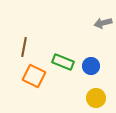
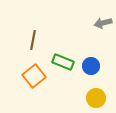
brown line: moved 9 px right, 7 px up
orange square: rotated 25 degrees clockwise
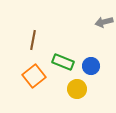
gray arrow: moved 1 px right, 1 px up
yellow circle: moved 19 px left, 9 px up
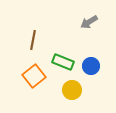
gray arrow: moved 15 px left; rotated 18 degrees counterclockwise
yellow circle: moved 5 px left, 1 px down
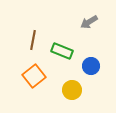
green rectangle: moved 1 px left, 11 px up
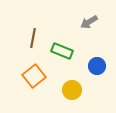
brown line: moved 2 px up
blue circle: moved 6 px right
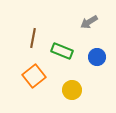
blue circle: moved 9 px up
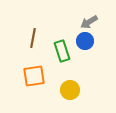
green rectangle: rotated 50 degrees clockwise
blue circle: moved 12 px left, 16 px up
orange square: rotated 30 degrees clockwise
yellow circle: moved 2 px left
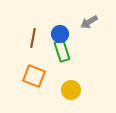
blue circle: moved 25 px left, 7 px up
orange square: rotated 30 degrees clockwise
yellow circle: moved 1 px right
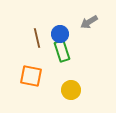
brown line: moved 4 px right; rotated 24 degrees counterclockwise
orange square: moved 3 px left; rotated 10 degrees counterclockwise
